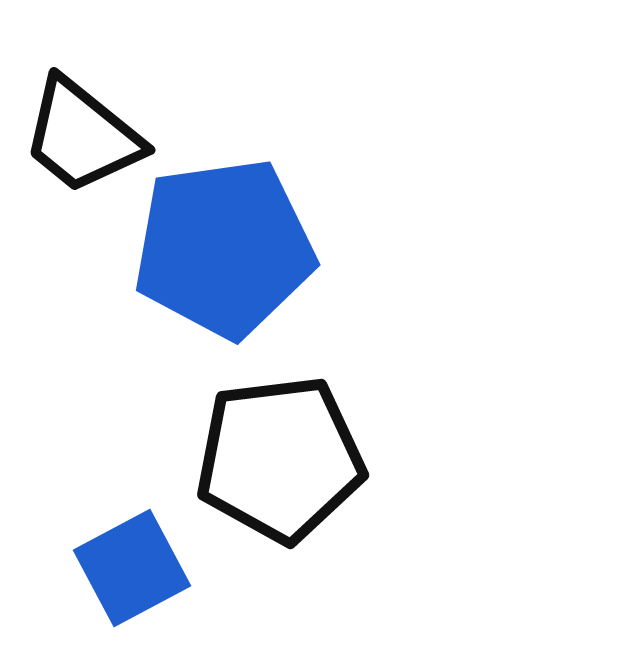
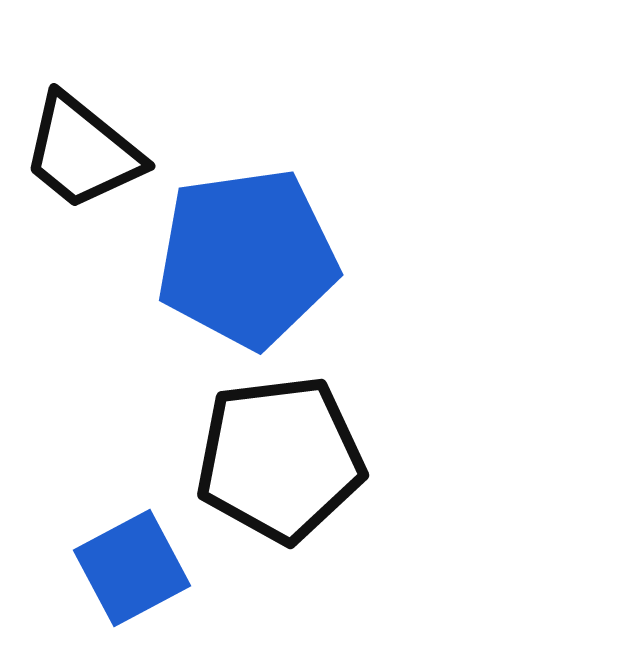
black trapezoid: moved 16 px down
blue pentagon: moved 23 px right, 10 px down
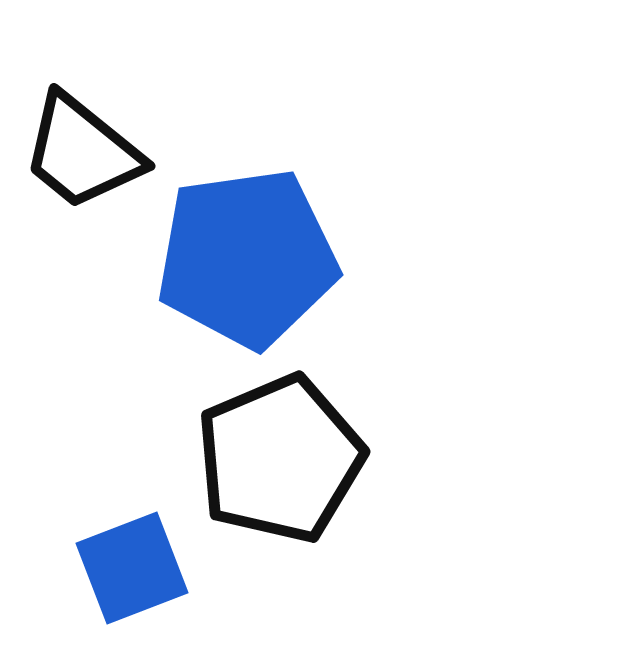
black pentagon: rotated 16 degrees counterclockwise
blue square: rotated 7 degrees clockwise
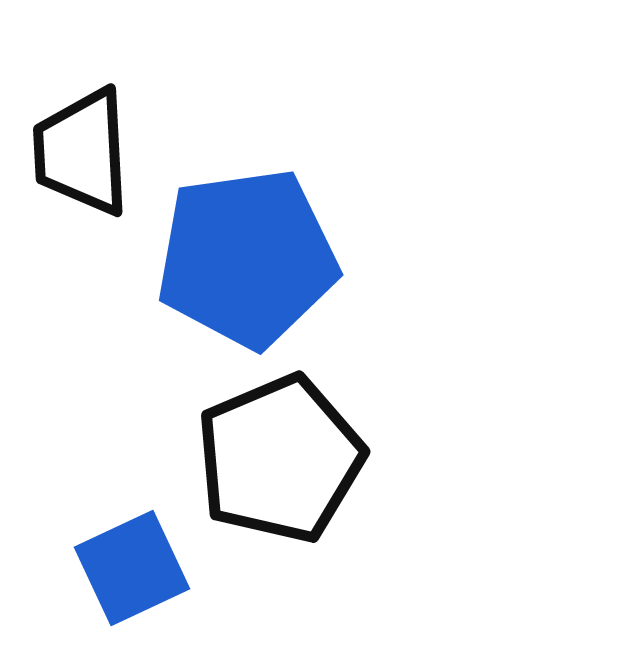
black trapezoid: rotated 48 degrees clockwise
blue square: rotated 4 degrees counterclockwise
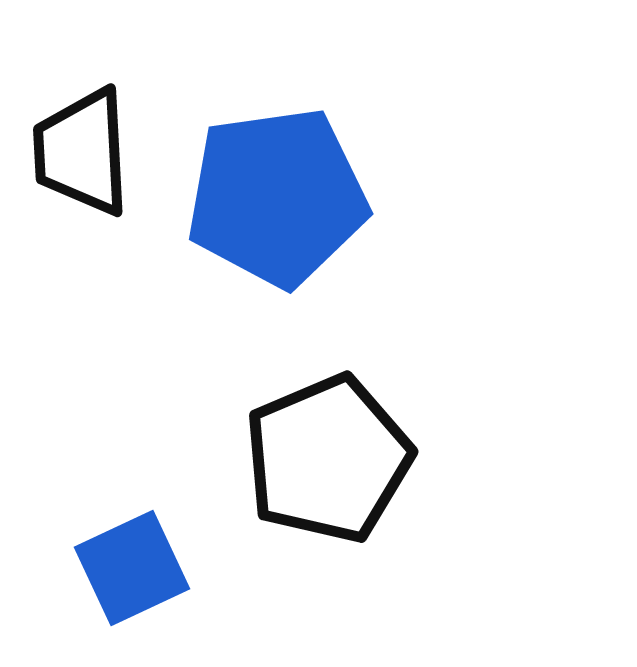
blue pentagon: moved 30 px right, 61 px up
black pentagon: moved 48 px right
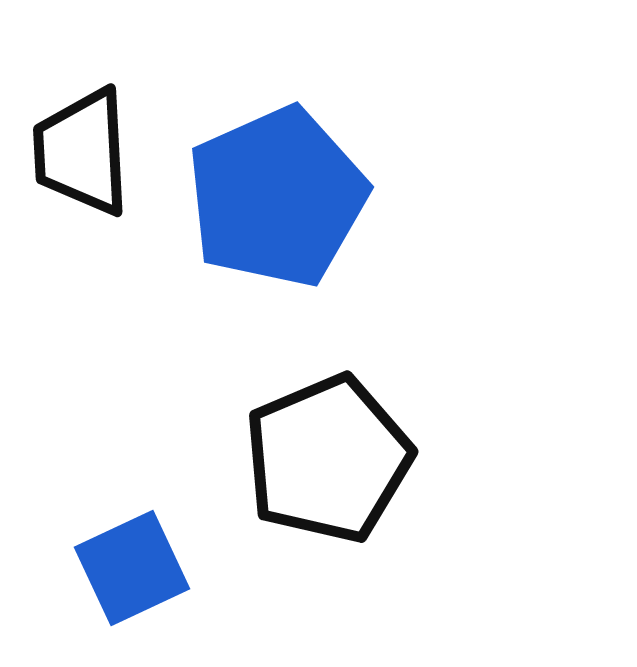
blue pentagon: rotated 16 degrees counterclockwise
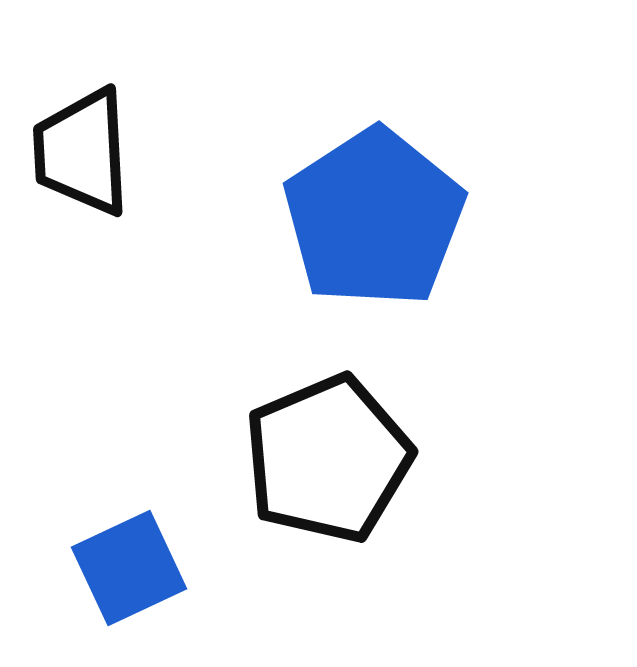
blue pentagon: moved 97 px right, 21 px down; rotated 9 degrees counterclockwise
blue square: moved 3 px left
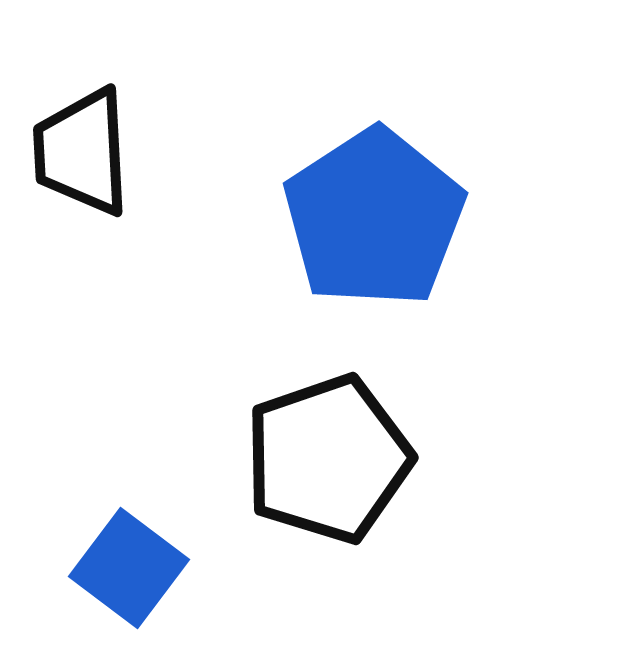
black pentagon: rotated 4 degrees clockwise
blue square: rotated 28 degrees counterclockwise
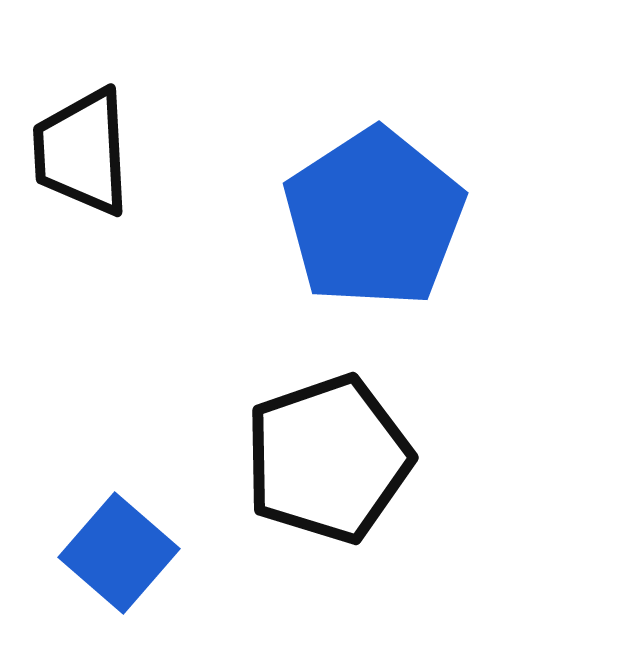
blue square: moved 10 px left, 15 px up; rotated 4 degrees clockwise
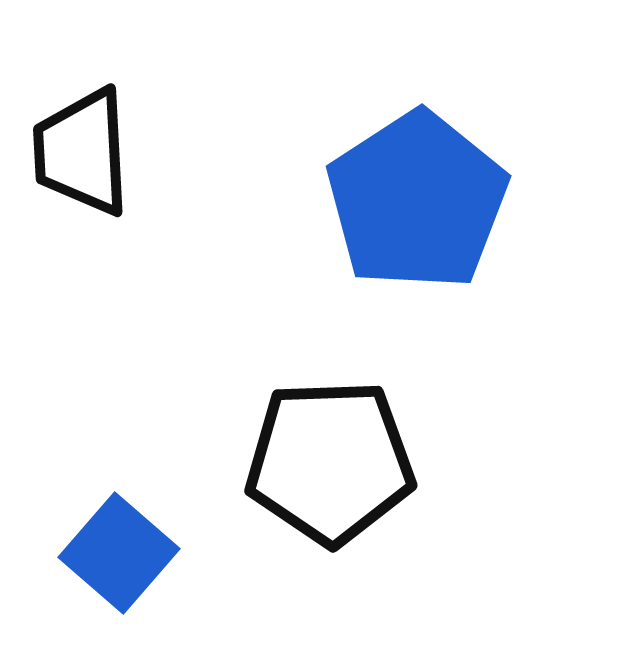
blue pentagon: moved 43 px right, 17 px up
black pentagon: moved 2 px right, 3 px down; rotated 17 degrees clockwise
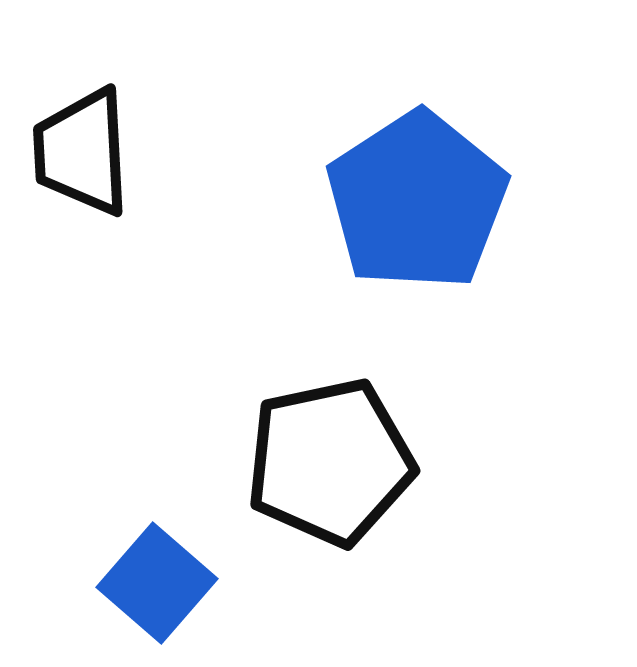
black pentagon: rotated 10 degrees counterclockwise
blue square: moved 38 px right, 30 px down
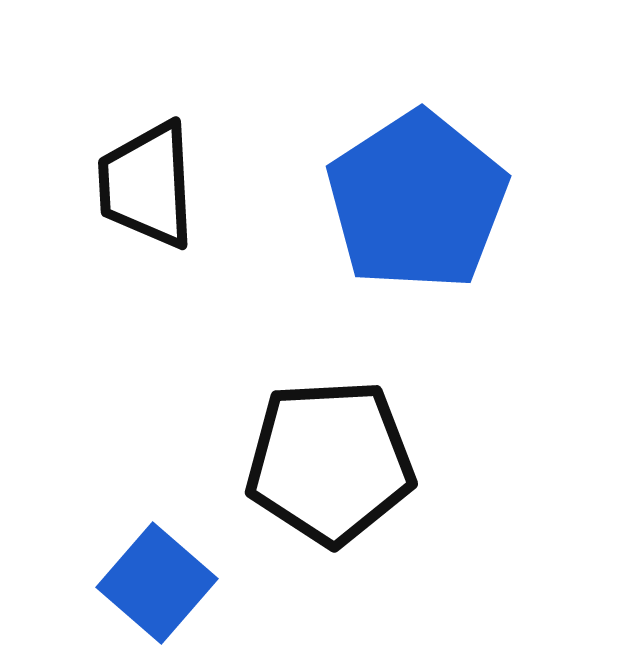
black trapezoid: moved 65 px right, 33 px down
black pentagon: rotated 9 degrees clockwise
